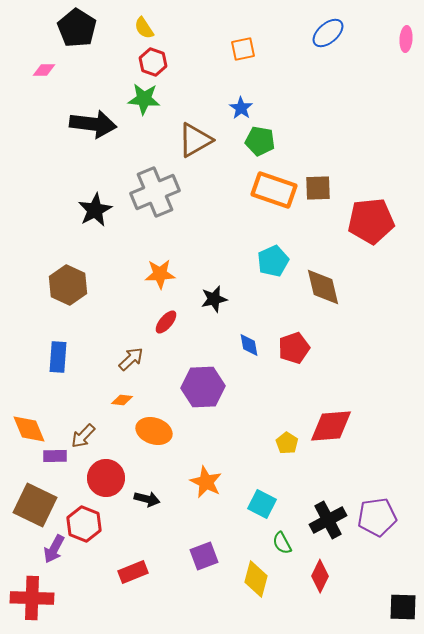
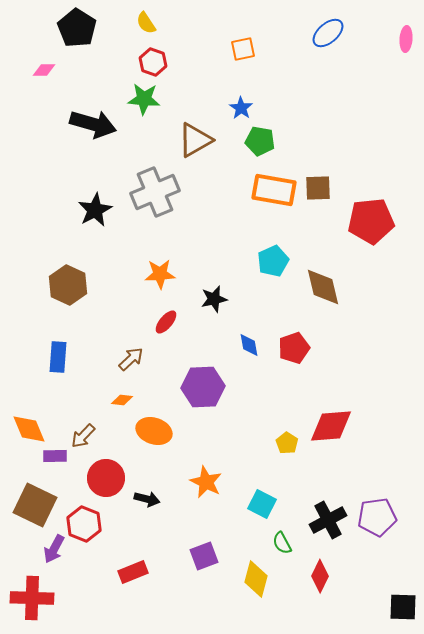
yellow semicircle at (144, 28): moved 2 px right, 5 px up
black arrow at (93, 124): rotated 9 degrees clockwise
orange rectangle at (274, 190): rotated 9 degrees counterclockwise
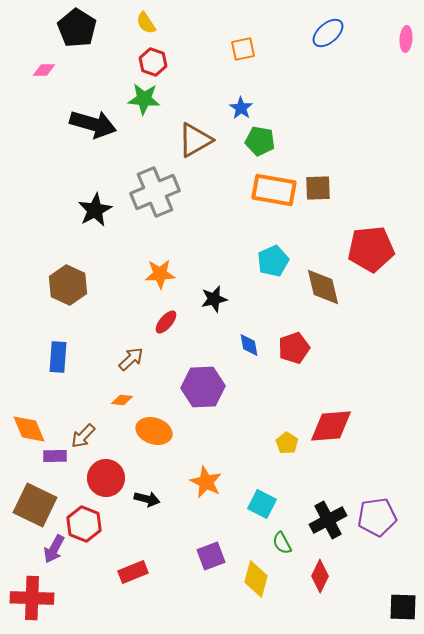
red pentagon at (371, 221): moved 28 px down
purple square at (204, 556): moved 7 px right
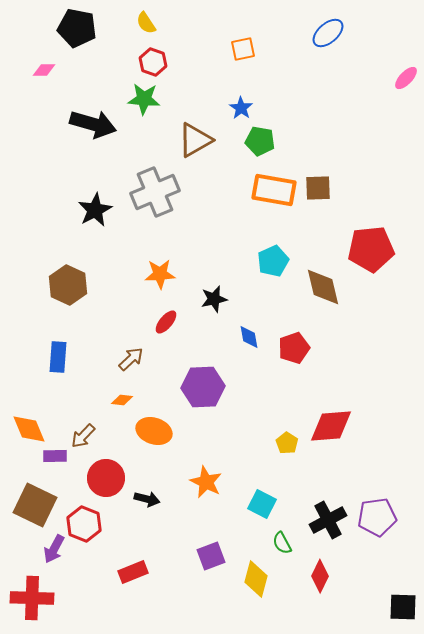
black pentagon at (77, 28): rotated 21 degrees counterclockwise
pink ellipse at (406, 39): moved 39 px down; rotated 40 degrees clockwise
blue diamond at (249, 345): moved 8 px up
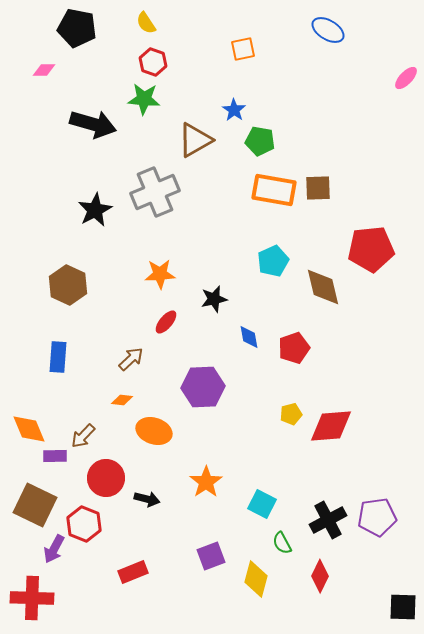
blue ellipse at (328, 33): moved 3 px up; rotated 72 degrees clockwise
blue star at (241, 108): moved 7 px left, 2 px down
yellow pentagon at (287, 443): moved 4 px right, 29 px up; rotated 25 degrees clockwise
orange star at (206, 482): rotated 12 degrees clockwise
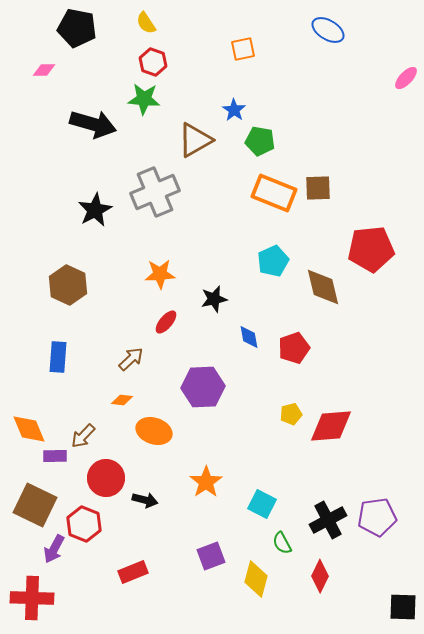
orange rectangle at (274, 190): moved 3 px down; rotated 12 degrees clockwise
black arrow at (147, 499): moved 2 px left, 1 px down
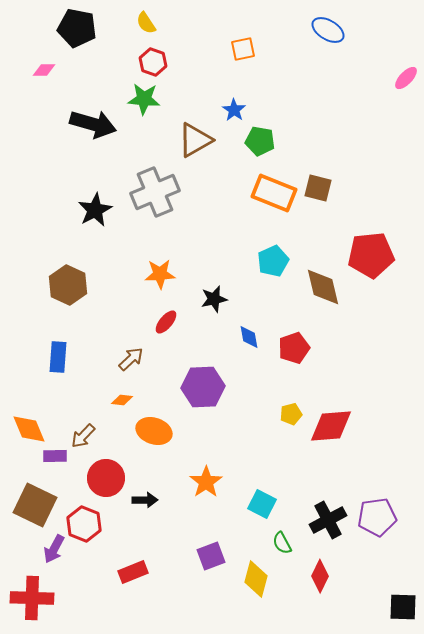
brown square at (318, 188): rotated 16 degrees clockwise
red pentagon at (371, 249): moved 6 px down
black arrow at (145, 500): rotated 15 degrees counterclockwise
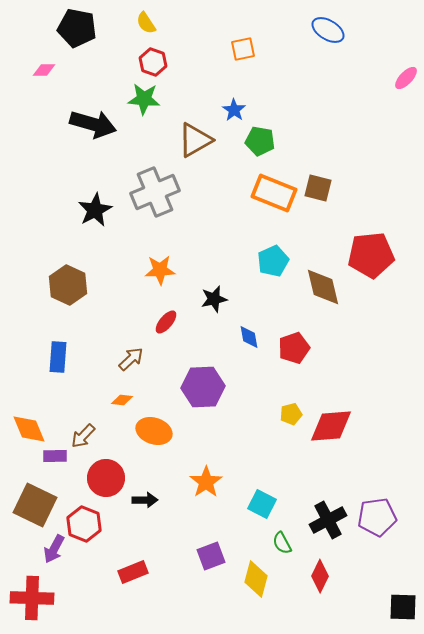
orange star at (160, 274): moved 4 px up
